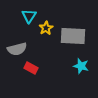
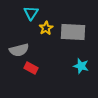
cyan triangle: moved 2 px right, 3 px up
gray rectangle: moved 4 px up
gray semicircle: moved 2 px right, 1 px down
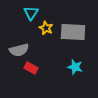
yellow star: rotated 16 degrees counterclockwise
cyan star: moved 6 px left, 1 px down
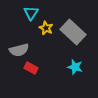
gray rectangle: rotated 40 degrees clockwise
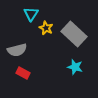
cyan triangle: moved 1 px down
gray rectangle: moved 1 px right, 2 px down
gray semicircle: moved 2 px left
red rectangle: moved 8 px left, 5 px down
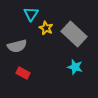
gray semicircle: moved 4 px up
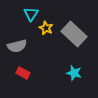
cyan star: moved 1 px left, 6 px down
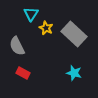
gray semicircle: rotated 78 degrees clockwise
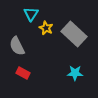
cyan star: moved 1 px right; rotated 14 degrees counterclockwise
